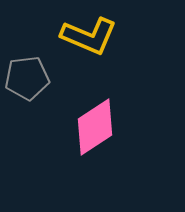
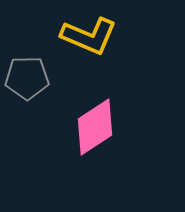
gray pentagon: rotated 6 degrees clockwise
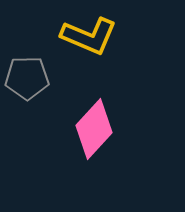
pink diamond: moved 1 px left, 2 px down; rotated 14 degrees counterclockwise
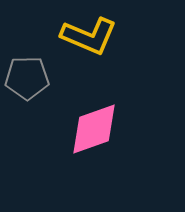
pink diamond: rotated 28 degrees clockwise
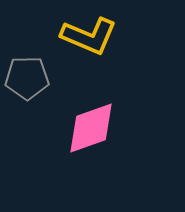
pink diamond: moved 3 px left, 1 px up
